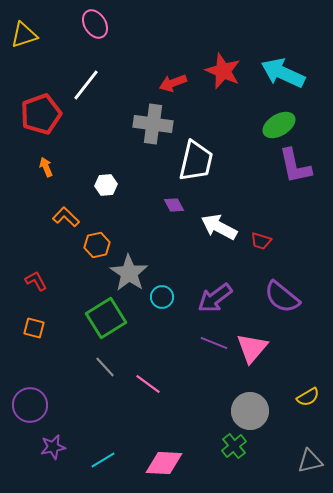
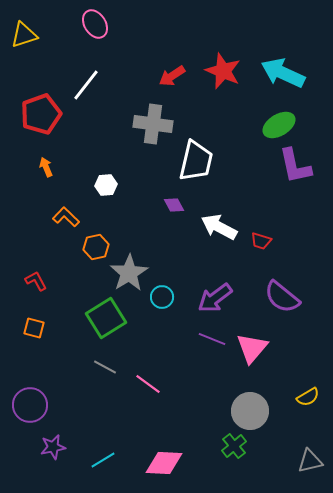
red arrow: moved 1 px left, 7 px up; rotated 12 degrees counterclockwise
orange hexagon: moved 1 px left, 2 px down
gray star: rotated 6 degrees clockwise
purple line: moved 2 px left, 4 px up
gray line: rotated 20 degrees counterclockwise
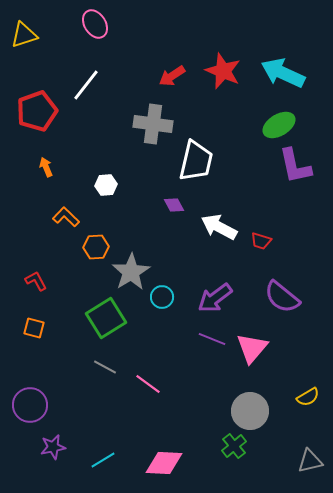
red pentagon: moved 4 px left, 3 px up
orange hexagon: rotated 10 degrees clockwise
gray star: moved 2 px right, 1 px up
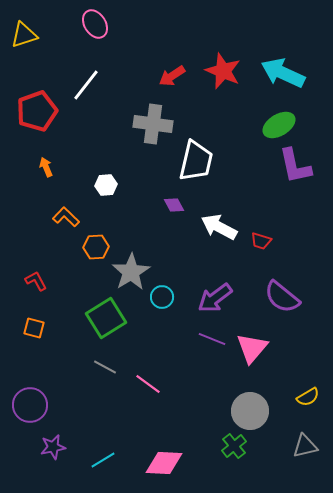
gray triangle: moved 5 px left, 15 px up
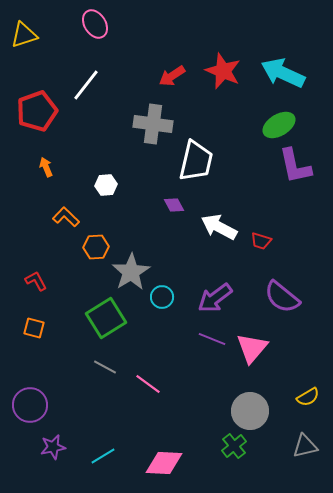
cyan line: moved 4 px up
